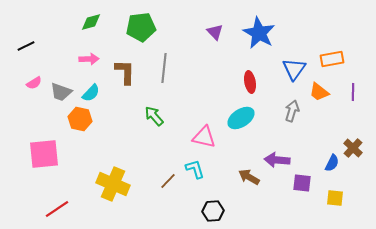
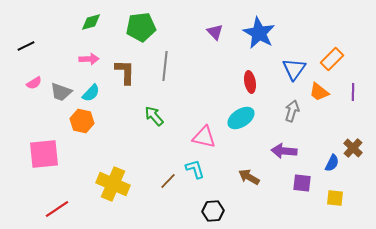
orange rectangle: rotated 35 degrees counterclockwise
gray line: moved 1 px right, 2 px up
orange hexagon: moved 2 px right, 2 px down
purple arrow: moved 7 px right, 9 px up
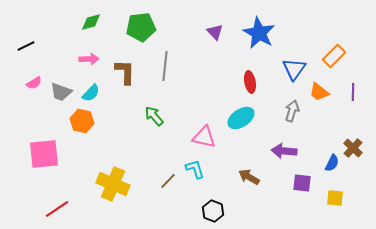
orange rectangle: moved 2 px right, 3 px up
black hexagon: rotated 25 degrees clockwise
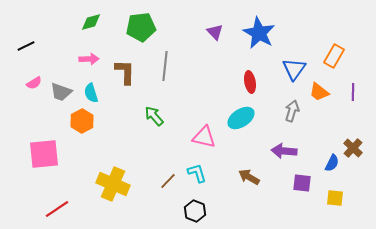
orange rectangle: rotated 15 degrees counterclockwise
cyan semicircle: rotated 120 degrees clockwise
orange hexagon: rotated 20 degrees clockwise
cyan L-shape: moved 2 px right, 4 px down
black hexagon: moved 18 px left
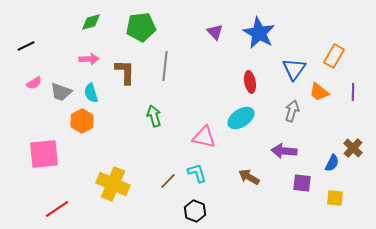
green arrow: rotated 25 degrees clockwise
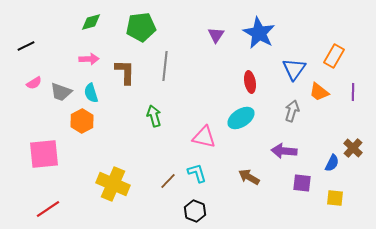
purple triangle: moved 1 px right, 3 px down; rotated 18 degrees clockwise
red line: moved 9 px left
